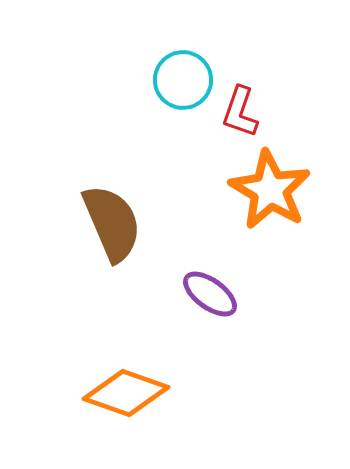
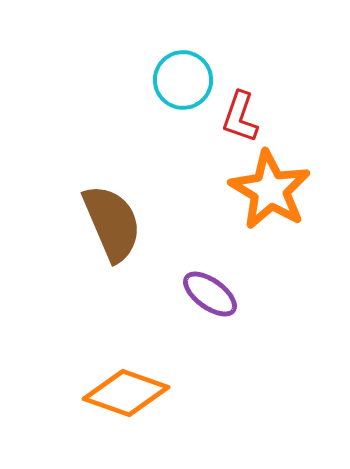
red L-shape: moved 5 px down
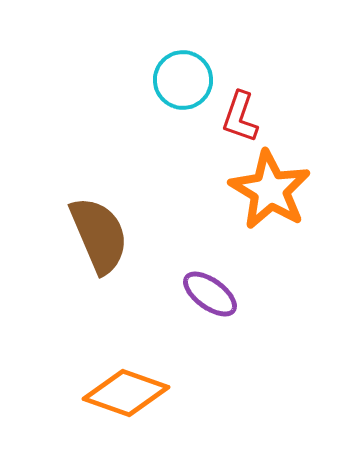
brown semicircle: moved 13 px left, 12 px down
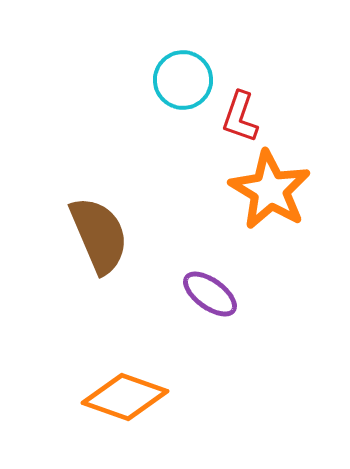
orange diamond: moved 1 px left, 4 px down
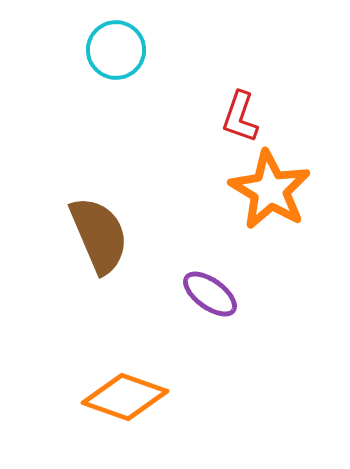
cyan circle: moved 67 px left, 30 px up
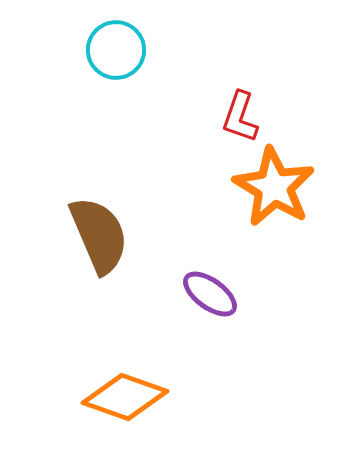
orange star: moved 4 px right, 3 px up
